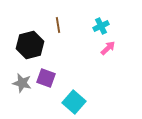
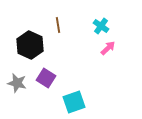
cyan cross: rotated 28 degrees counterclockwise
black hexagon: rotated 20 degrees counterclockwise
purple square: rotated 12 degrees clockwise
gray star: moved 5 px left
cyan square: rotated 30 degrees clockwise
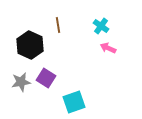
pink arrow: rotated 112 degrees counterclockwise
gray star: moved 4 px right, 1 px up; rotated 24 degrees counterclockwise
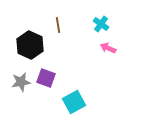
cyan cross: moved 2 px up
purple square: rotated 12 degrees counterclockwise
cyan square: rotated 10 degrees counterclockwise
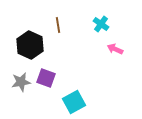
pink arrow: moved 7 px right, 1 px down
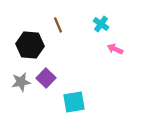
brown line: rotated 14 degrees counterclockwise
black hexagon: rotated 20 degrees counterclockwise
purple square: rotated 24 degrees clockwise
cyan square: rotated 20 degrees clockwise
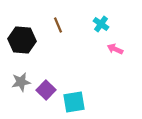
black hexagon: moved 8 px left, 5 px up
purple square: moved 12 px down
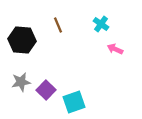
cyan square: rotated 10 degrees counterclockwise
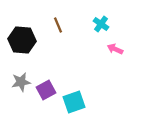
purple square: rotated 18 degrees clockwise
